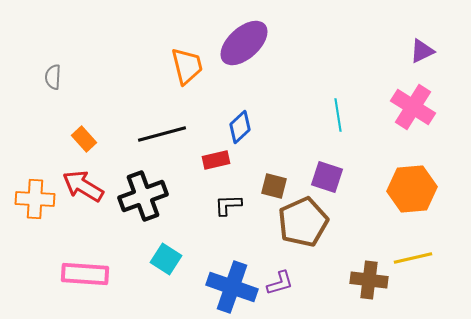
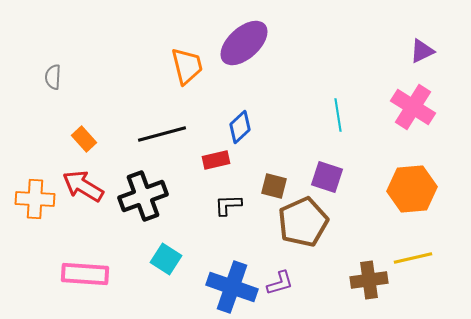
brown cross: rotated 15 degrees counterclockwise
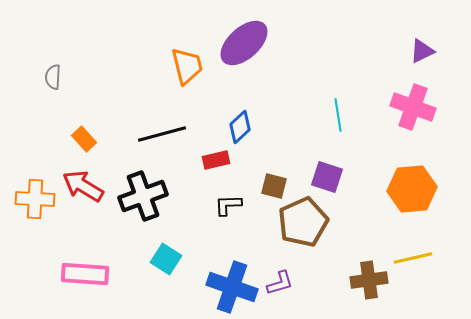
pink cross: rotated 12 degrees counterclockwise
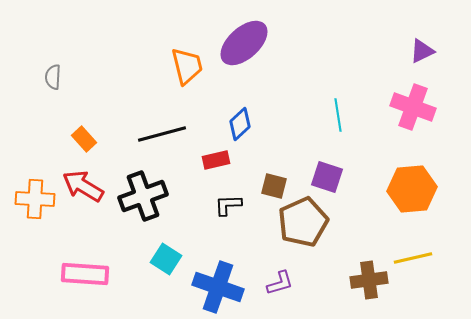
blue diamond: moved 3 px up
blue cross: moved 14 px left
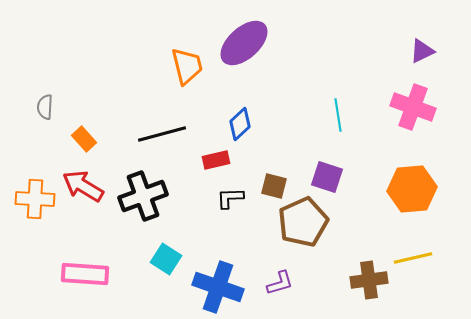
gray semicircle: moved 8 px left, 30 px down
black L-shape: moved 2 px right, 7 px up
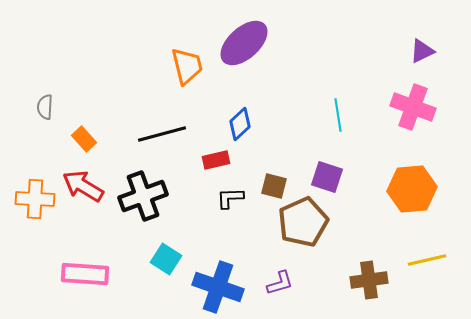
yellow line: moved 14 px right, 2 px down
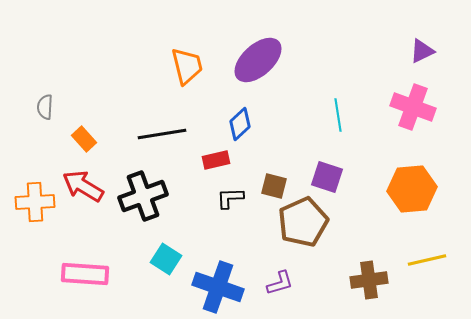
purple ellipse: moved 14 px right, 17 px down
black line: rotated 6 degrees clockwise
orange cross: moved 3 px down; rotated 6 degrees counterclockwise
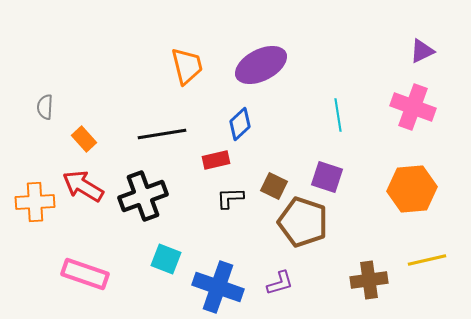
purple ellipse: moved 3 px right, 5 px down; rotated 15 degrees clockwise
brown square: rotated 12 degrees clockwise
brown pentagon: rotated 30 degrees counterclockwise
cyan square: rotated 12 degrees counterclockwise
pink rectangle: rotated 15 degrees clockwise
